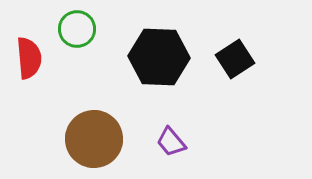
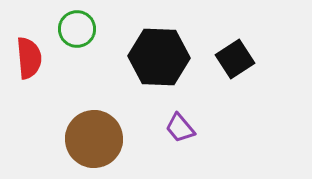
purple trapezoid: moved 9 px right, 14 px up
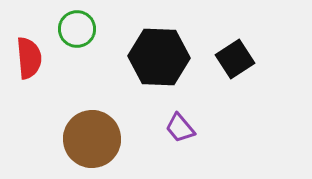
brown circle: moved 2 px left
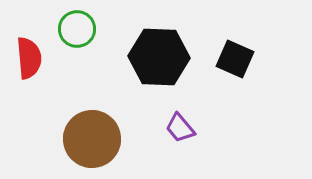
black square: rotated 33 degrees counterclockwise
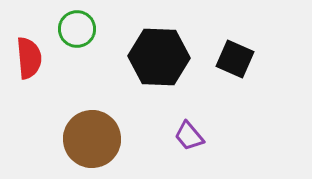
purple trapezoid: moved 9 px right, 8 px down
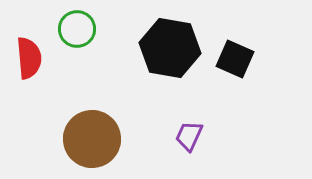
black hexagon: moved 11 px right, 9 px up; rotated 8 degrees clockwise
purple trapezoid: rotated 64 degrees clockwise
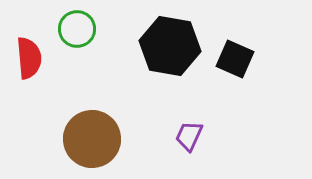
black hexagon: moved 2 px up
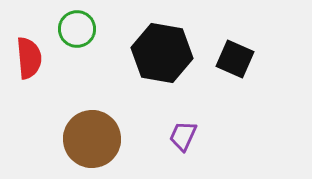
black hexagon: moved 8 px left, 7 px down
purple trapezoid: moved 6 px left
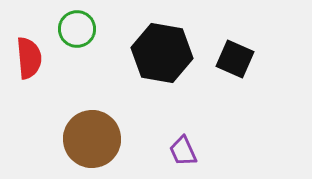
purple trapezoid: moved 15 px down; rotated 48 degrees counterclockwise
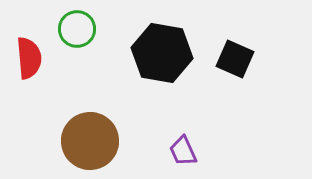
brown circle: moved 2 px left, 2 px down
